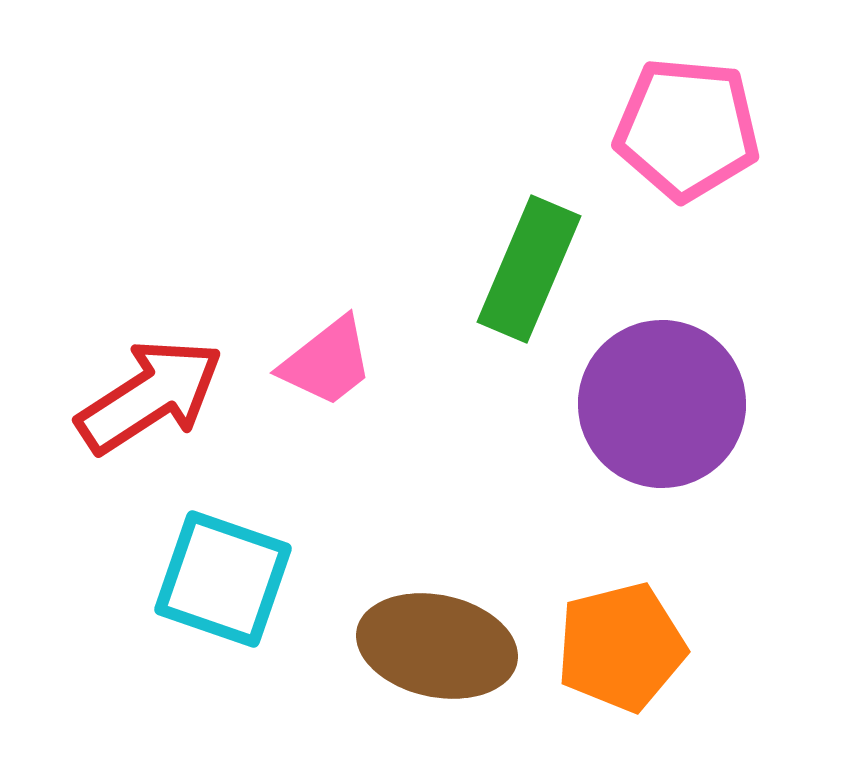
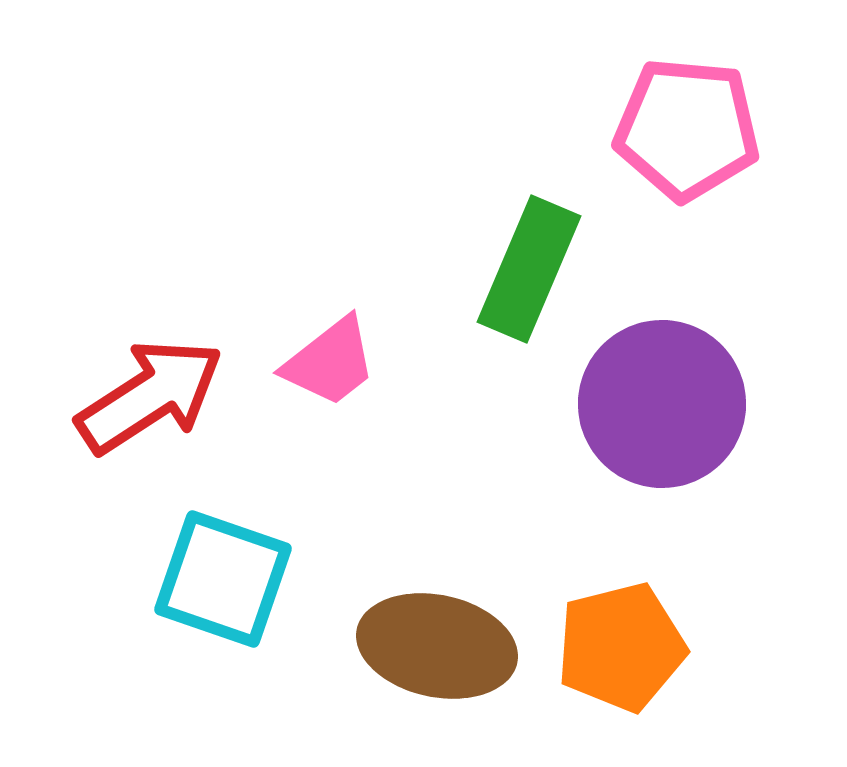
pink trapezoid: moved 3 px right
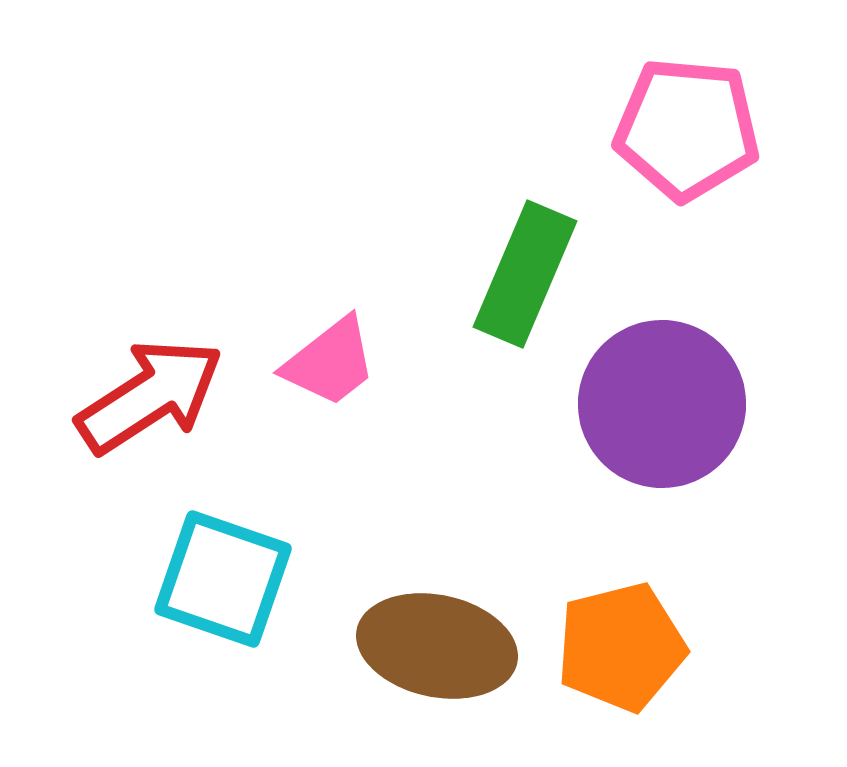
green rectangle: moved 4 px left, 5 px down
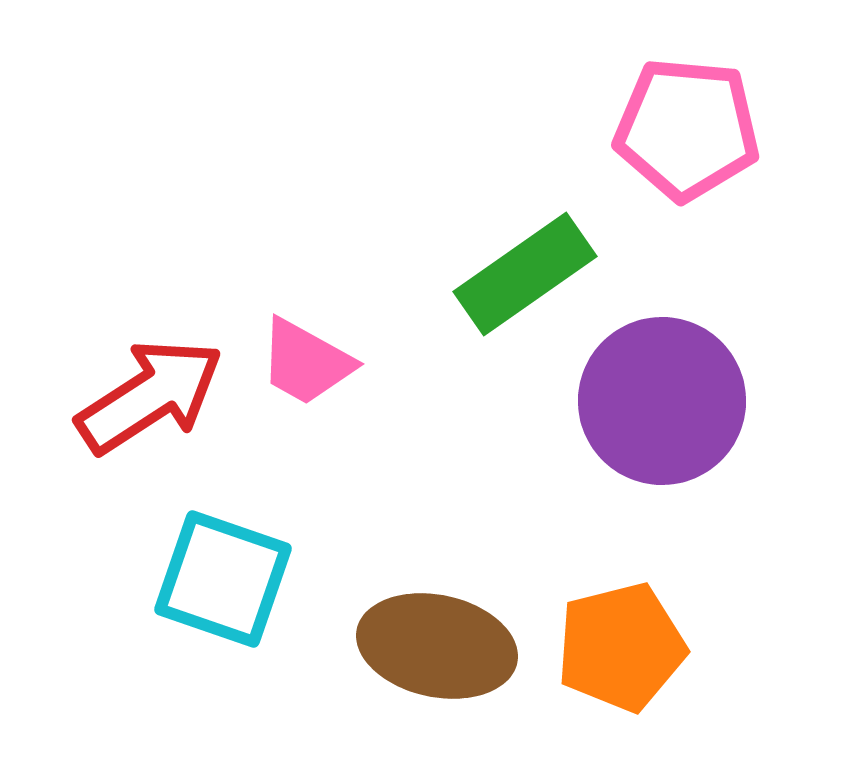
green rectangle: rotated 32 degrees clockwise
pink trapezoid: moved 24 px left; rotated 67 degrees clockwise
purple circle: moved 3 px up
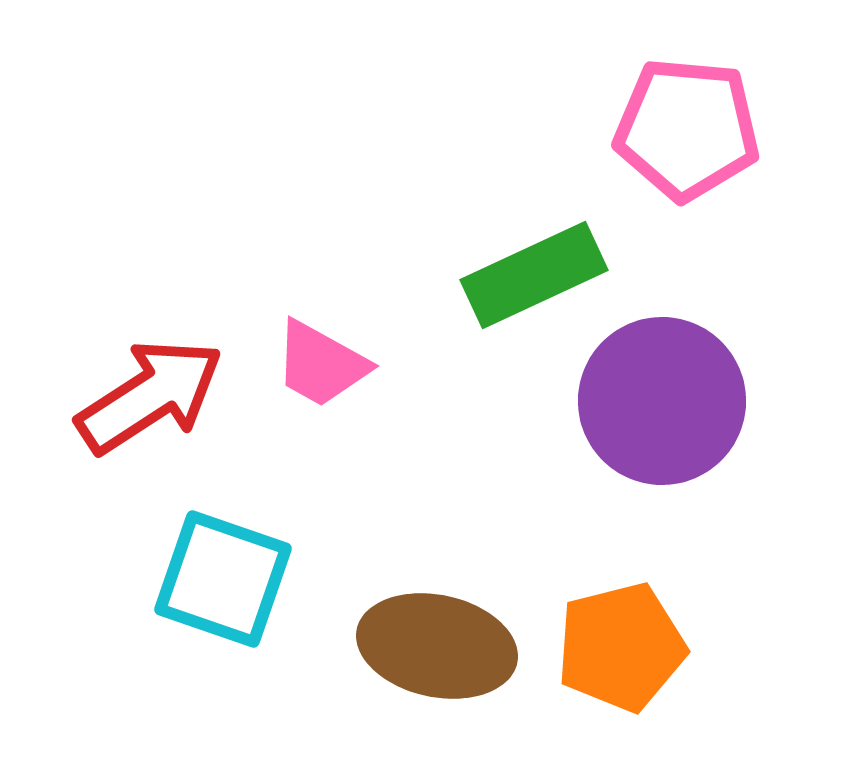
green rectangle: moved 9 px right, 1 px down; rotated 10 degrees clockwise
pink trapezoid: moved 15 px right, 2 px down
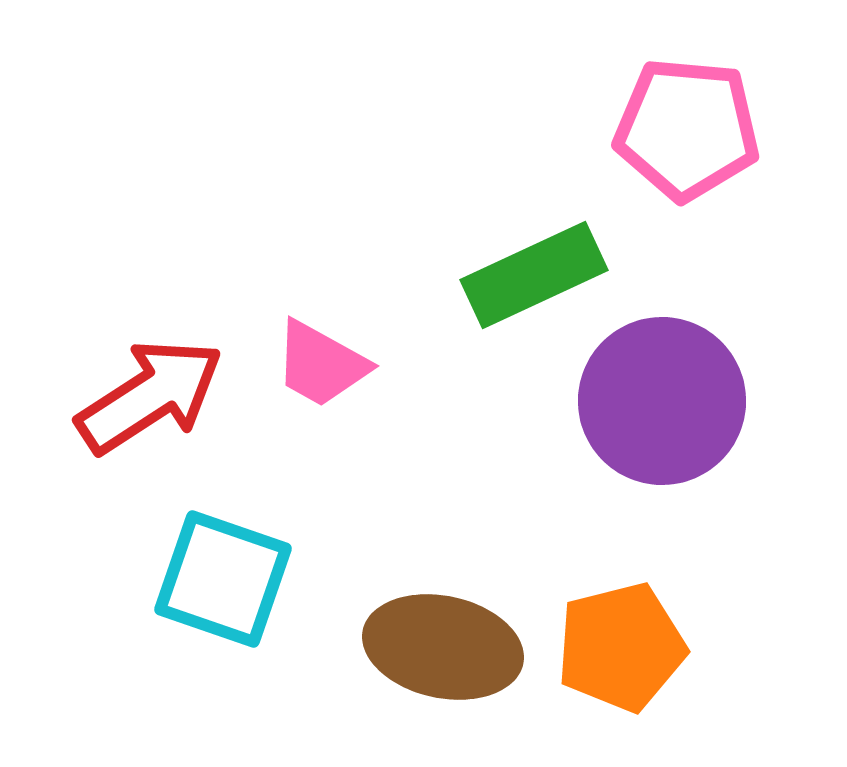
brown ellipse: moved 6 px right, 1 px down
